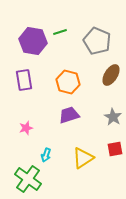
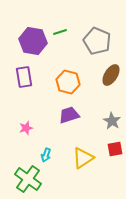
purple rectangle: moved 3 px up
gray star: moved 1 px left, 4 px down
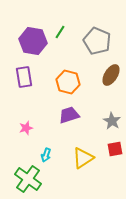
green line: rotated 40 degrees counterclockwise
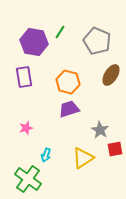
purple hexagon: moved 1 px right, 1 px down
purple trapezoid: moved 6 px up
gray star: moved 12 px left, 9 px down
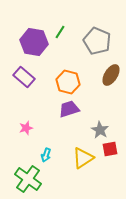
purple rectangle: rotated 40 degrees counterclockwise
red square: moved 5 px left
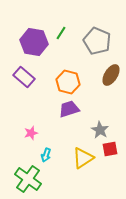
green line: moved 1 px right, 1 px down
pink star: moved 5 px right, 5 px down
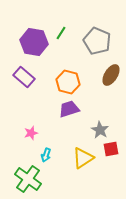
red square: moved 1 px right
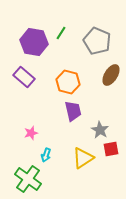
purple trapezoid: moved 4 px right, 2 px down; rotated 95 degrees clockwise
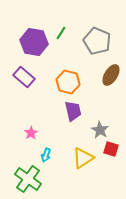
pink star: rotated 16 degrees counterclockwise
red square: rotated 28 degrees clockwise
